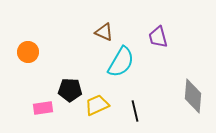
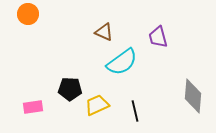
orange circle: moved 38 px up
cyan semicircle: moved 1 px right; rotated 24 degrees clockwise
black pentagon: moved 1 px up
pink rectangle: moved 10 px left, 1 px up
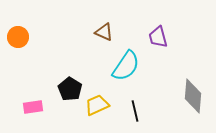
orange circle: moved 10 px left, 23 px down
cyan semicircle: moved 4 px right, 4 px down; rotated 20 degrees counterclockwise
black pentagon: rotated 30 degrees clockwise
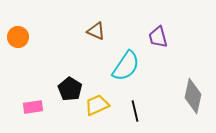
brown triangle: moved 8 px left, 1 px up
gray diamond: rotated 8 degrees clockwise
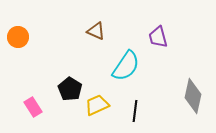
pink rectangle: rotated 66 degrees clockwise
black line: rotated 20 degrees clockwise
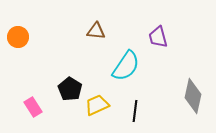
brown triangle: rotated 18 degrees counterclockwise
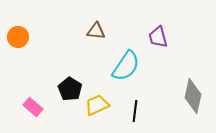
pink rectangle: rotated 18 degrees counterclockwise
